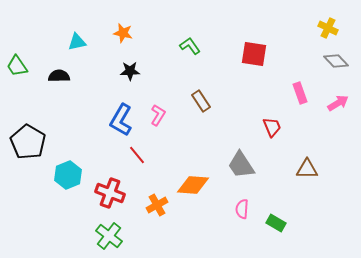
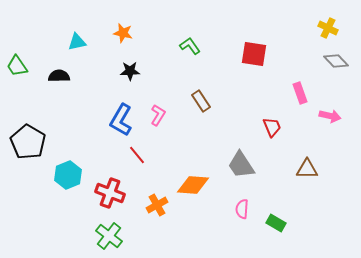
pink arrow: moved 8 px left, 13 px down; rotated 45 degrees clockwise
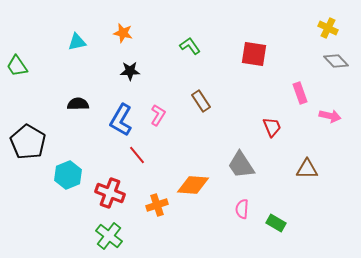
black semicircle: moved 19 px right, 28 px down
orange cross: rotated 10 degrees clockwise
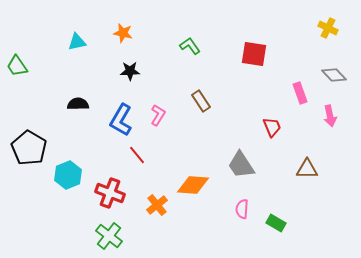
gray diamond: moved 2 px left, 14 px down
pink arrow: rotated 65 degrees clockwise
black pentagon: moved 1 px right, 6 px down
orange cross: rotated 20 degrees counterclockwise
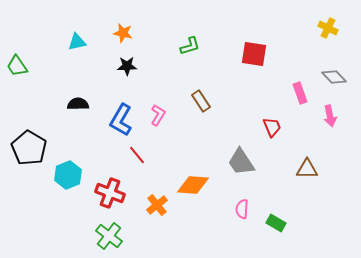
green L-shape: rotated 110 degrees clockwise
black star: moved 3 px left, 5 px up
gray diamond: moved 2 px down
gray trapezoid: moved 3 px up
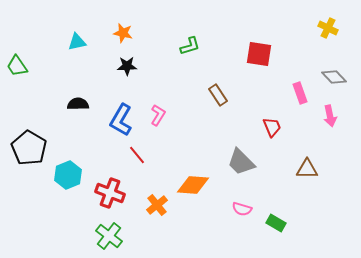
red square: moved 5 px right
brown rectangle: moved 17 px right, 6 px up
gray trapezoid: rotated 12 degrees counterclockwise
pink semicircle: rotated 78 degrees counterclockwise
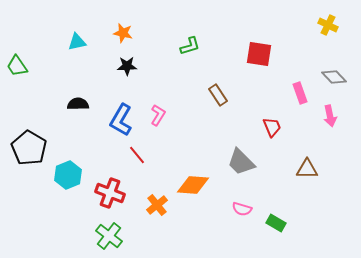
yellow cross: moved 3 px up
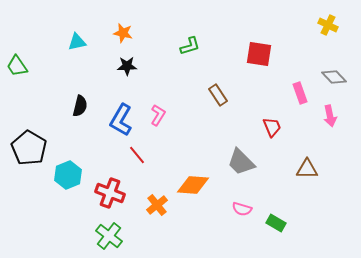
black semicircle: moved 2 px right, 2 px down; rotated 105 degrees clockwise
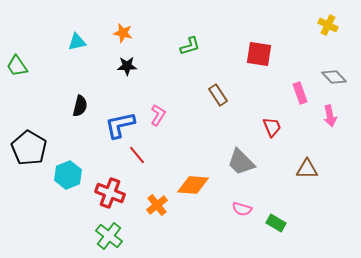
blue L-shape: moved 1 px left, 5 px down; rotated 48 degrees clockwise
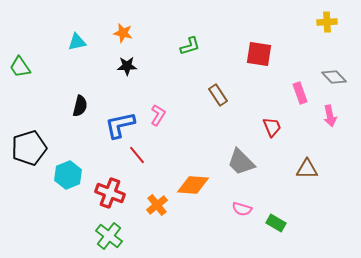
yellow cross: moved 1 px left, 3 px up; rotated 30 degrees counterclockwise
green trapezoid: moved 3 px right, 1 px down
black pentagon: rotated 24 degrees clockwise
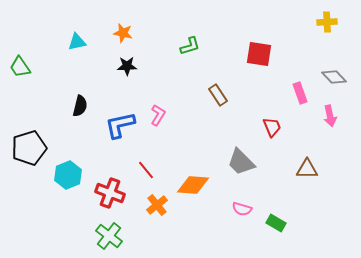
red line: moved 9 px right, 15 px down
